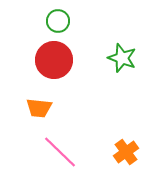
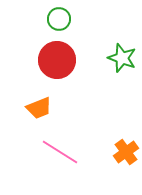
green circle: moved 1 px right, 2 px up
red circle: moved 3 px right
orange trapezoid: rotated 28 degrees counterclockwise
pink line: rotated 12 degrees counterclockwise
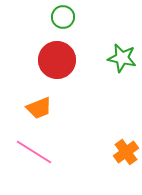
green circle: moved 4 px right, 2 px up
green star: rotated 8 degrees counterclockwise
pink line: moved 26 px left
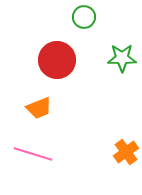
green circle: moved 21 px right
green star: rotated 12 degrees counterclockwise
pink line: moved 1 px left, 2 px down; rotated 15 degrees counterclockwise
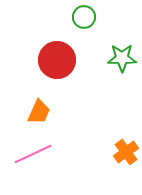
orange trapezoid: moved 4 px down; rotated 44 degrees counterclockwise
pink line: rotated 42 degrees counterclockwise
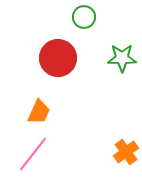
red circle: moved 1 px right, 2 px up
pink line: rotated 27 degrees counterclockwise
